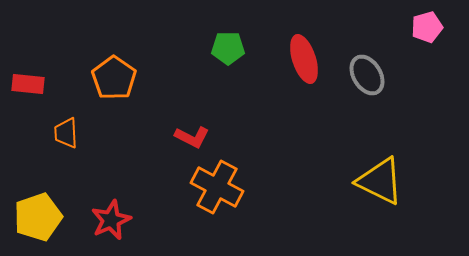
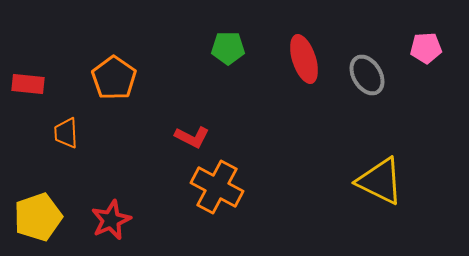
pink pentagon: moved 1 px left, 21 px down; rotated 12 degrees clockwise
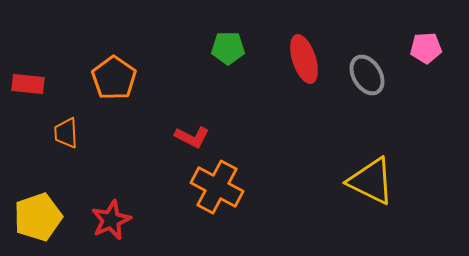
yellow triangle: moved 9 px left
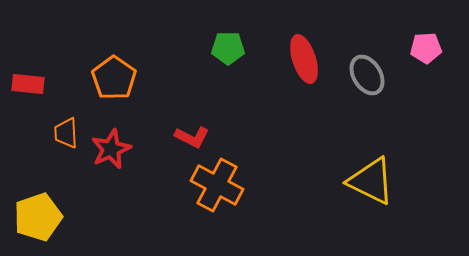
orange cross: moved 2 px up
red star: moved 71 px up
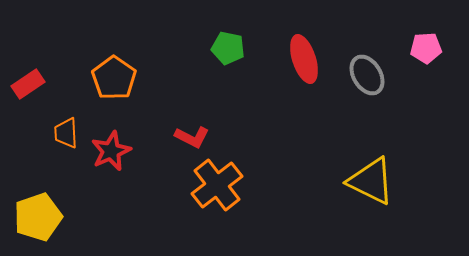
green pentagon: rotated 12 degrees clockwise
red rectangle: rotated 40 degrees counterclockwise
red star: moved 2 px down
orange cross: rotated 24 degrees clockwise
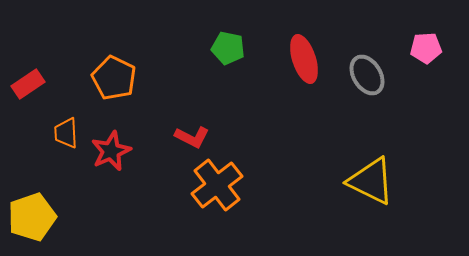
orange pentagon: rotated 9 degrees counterclockwise
yellow pentagon: moved 6 px left
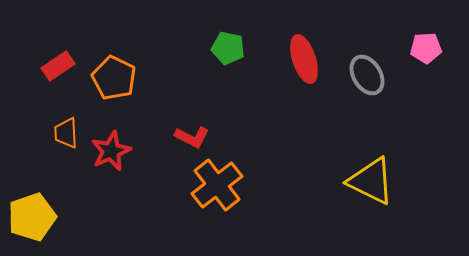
red rectangle: moved 30 px right, 18 px up
